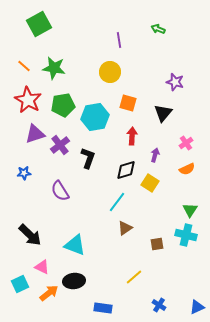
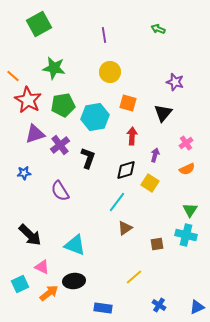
purple line: moved 15 px left, 5 px up
orange line: moved 11 px left, 10 px down
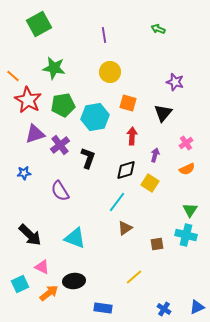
cyan triangle: moved 7 px up
blue cross: moved 5 px right, 4 px down
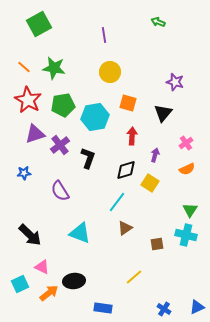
green arrow: moved 7 px up
orange line: moved 11 px right, 9 px up
cyan triangle: moved 5 px right, 5 px up
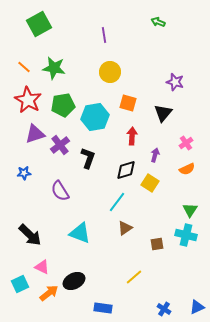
black ellipse: rotated 20 degrees counterclockwise
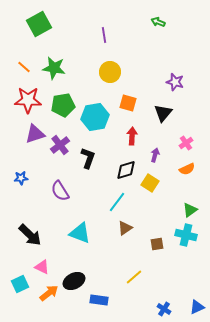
red star: rotated 28 degrees counterclockwise
blue star: moved 3 px left, 5 px down
green triangle: rotated 21 degrees clockwise
blue rectangle: moved 4 px left, 8 px up
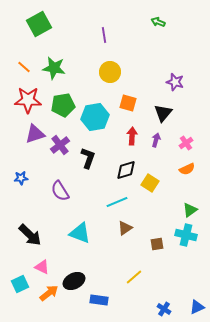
purple arrow: moved 1 px right, 15 px up
cyan line: rotated 30 degrees clockwise
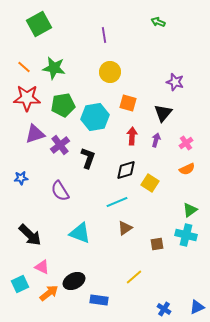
red star: moved 1 px left, 2 px up
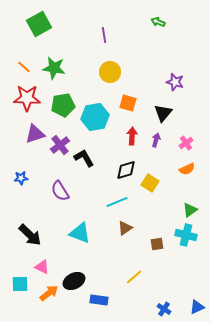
black L-shape: moved 4 px left; rotated 50 degrees counterclockwise
cyan square: rotated 24 degrees clockwise
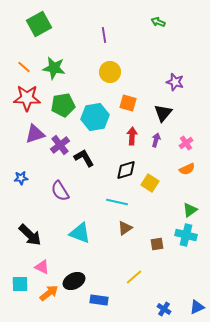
cyan line: rotated 35 degrees clockwise
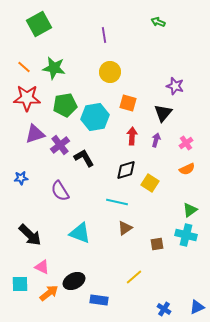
purple star: moved 4 px down
green pentagon: moved 2 px right
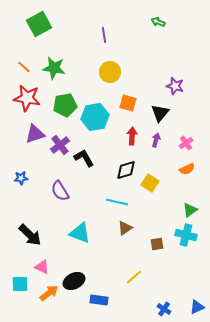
red star: rotated 8 degrees clockwise
black triangle: moved 3 px left
